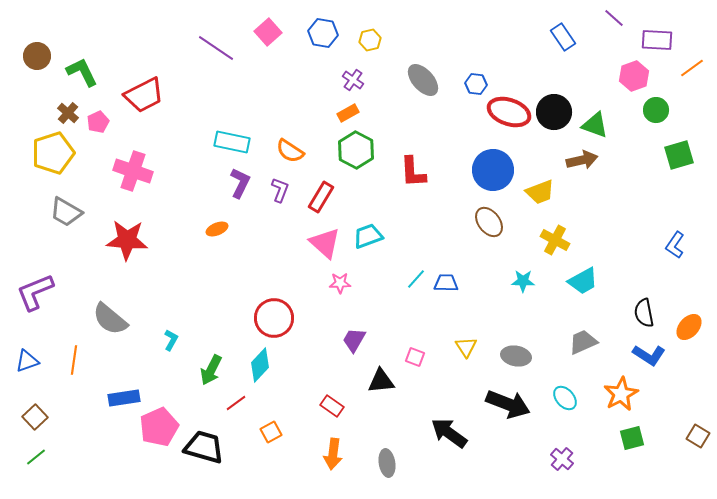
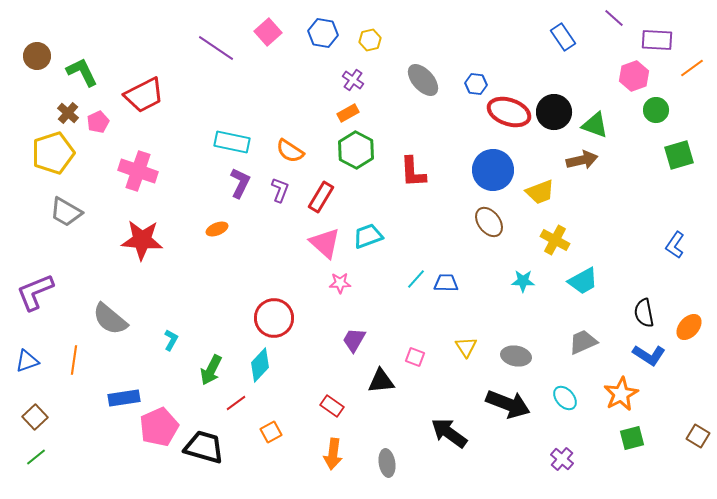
pink cross at (133, 171): moved 5 px right
red star at (127, 240): moved 15 px right
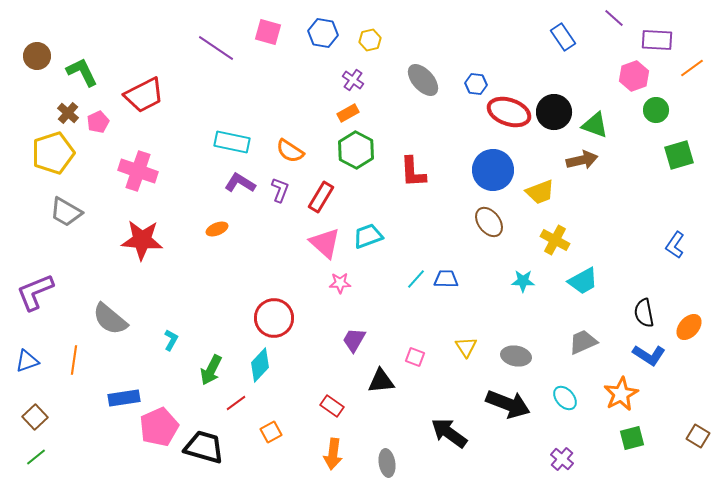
pink square at (268, 32): rotated 32 degrees counterclockwise
purple L-shape at (240, 183): rotated 84 degrees counterclockwise
blue trapezoid at (446, 283): moved 4 px up
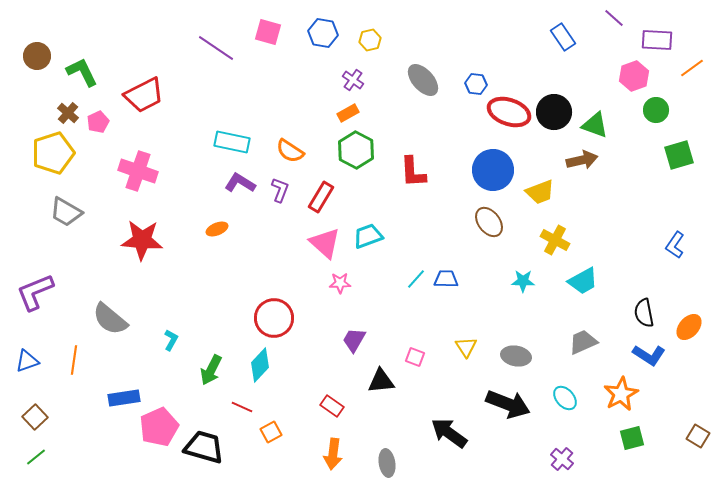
red line at (236, 403): moved 6 px right, 4 px down; rotated 60 degrees clockwise
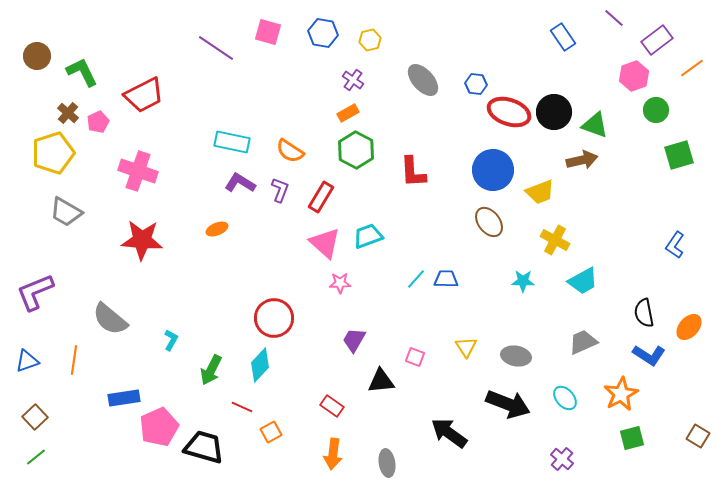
purple rectangle at (657, 40): rotated 40 degrees counterclockwise
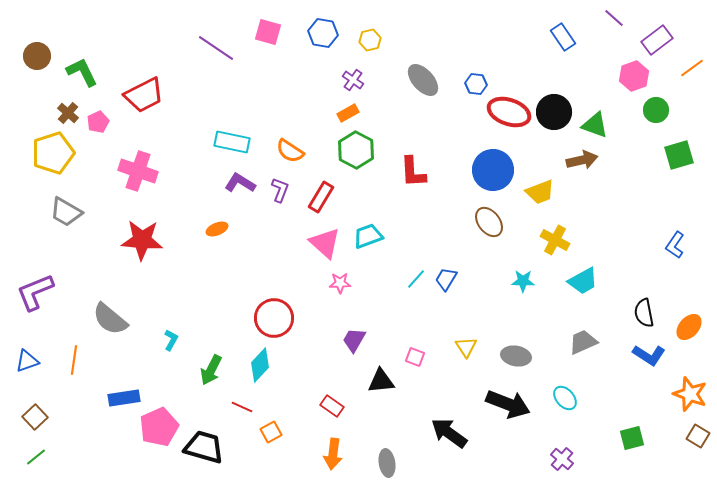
blue trapezoid at (446, 279): rotated 60 degrees counterclockwise
orange star at (621, 394): moved 69 px right; rotated 24 degrees counterclockwise
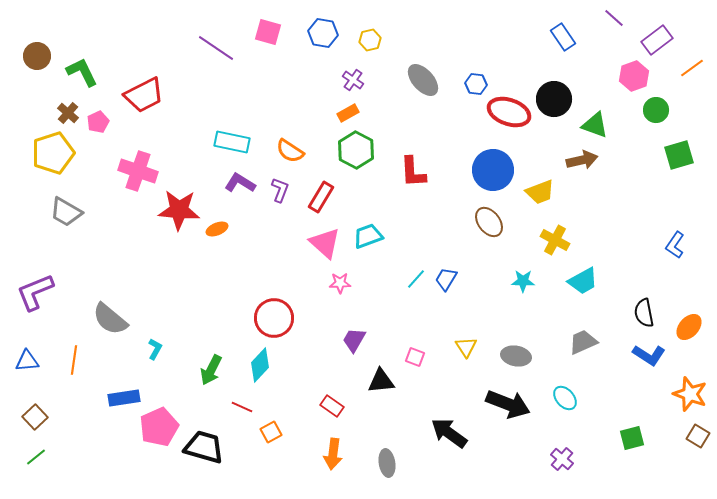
black circle at (554, 112): moved 13 px up
red star at (142, 240): moved 37 px right, 30 px up
cyan L-shape at (171, 340): moved 16 px left, 9 px down
blue triangle at (27, 361): rotated 15 degrees clockwise
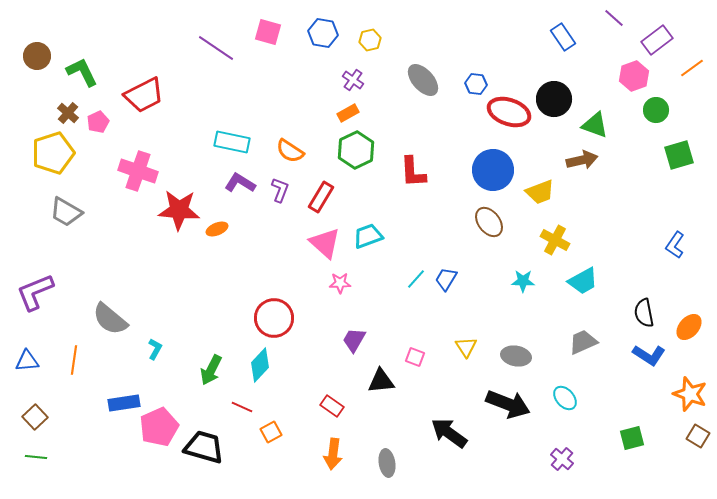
green hexagon at (356, 150): rotated 6 degrees clockwise
blue rectangle at (124, 398): moved 5 px down
green line at (36, 457): rotated 45 degrees clockwise
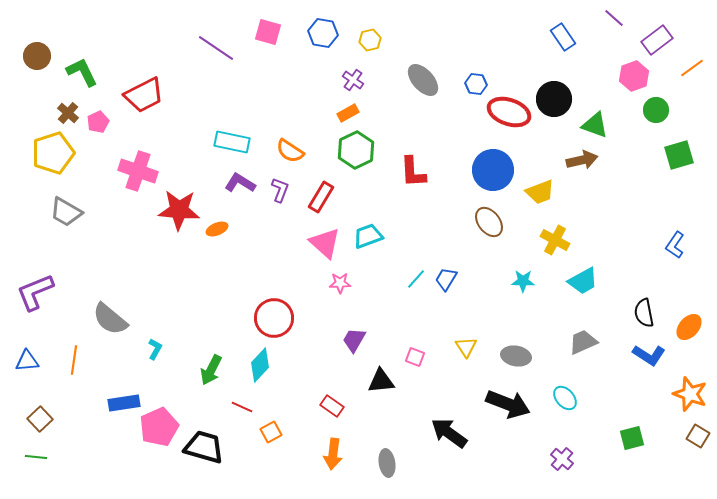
brown square at (35, 417): moved 5 px right, 2 px down
